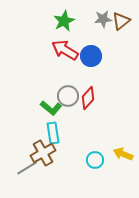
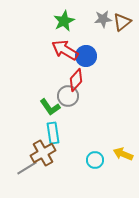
brown triangle: moved 1 px right, 1 px down
blue circle: moved 5 px left
red diamond: moved 12 px left, 18 px up
green L-shape: moved 1 px left, 1 px up; rotated 15 degrees clockwise
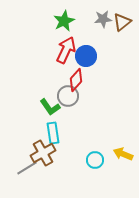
red arrow: moved 1 px right; rotated 84 degrees clockwise
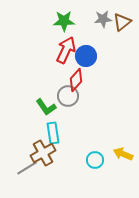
green star: rotated 25 degrees clockwise
green L-shape: moved 4 px left
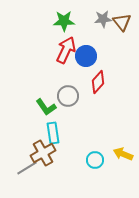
brown triangle: rotated 30 degrees counterclockwise
red diamond: moved 22 px right, 2 px down
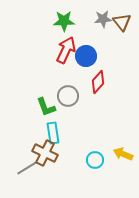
green L-shape: rotated 15 degrees clockwise
brown cross: moved 2 px right; rotated 35 degrees counterclockwise
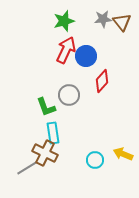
green star: rotated 15 degrees counterclockwise
red diamond: moved 4 px right, 1 px up
gray circle: moved 1 px right, 1 px up
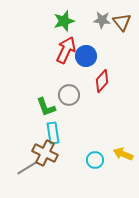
gray star: moved 1 px left, 1 px down; rotated 12 degrees clockwise
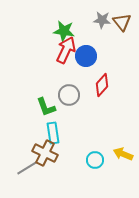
green star: moved 10 px down; rotated 25 degrees clockwise
red diamond: moved 4 px down
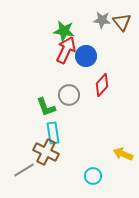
brown cross: moved 1 px right, 1 px up
cyan circle: moved 2 px left, 16 px down
gray line: moved 3 px left, 2 px down
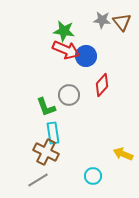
red arrow: rotated 88 degrees clockwise
gray line: moved 14 px right, 10 px down
